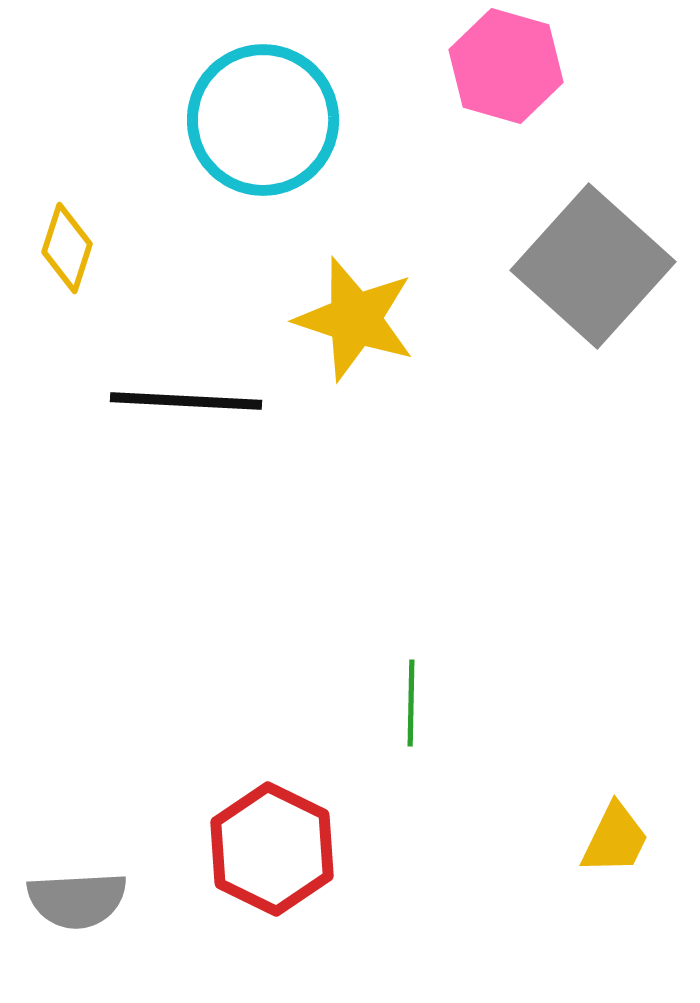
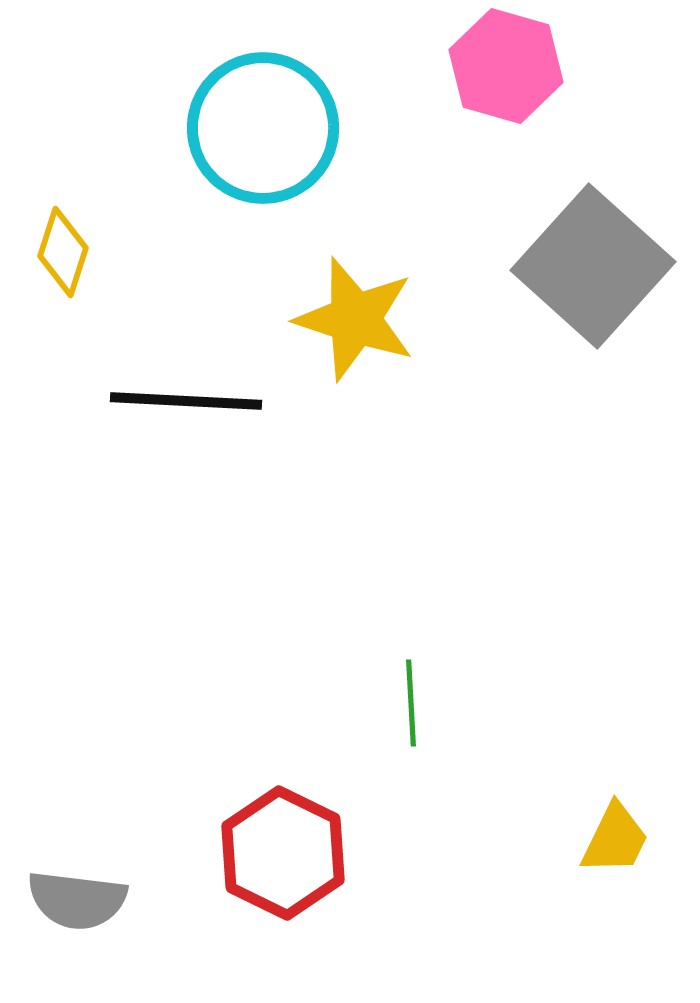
cyan circle: moved 8 px down
yellow diamond: moved 4 px left, 4 px down
green line: rotated 4 degrees counterclockwise
red hexagon: moved 11 px right, 4 px down
gray semicircle: rotated 10 degrees clockwise
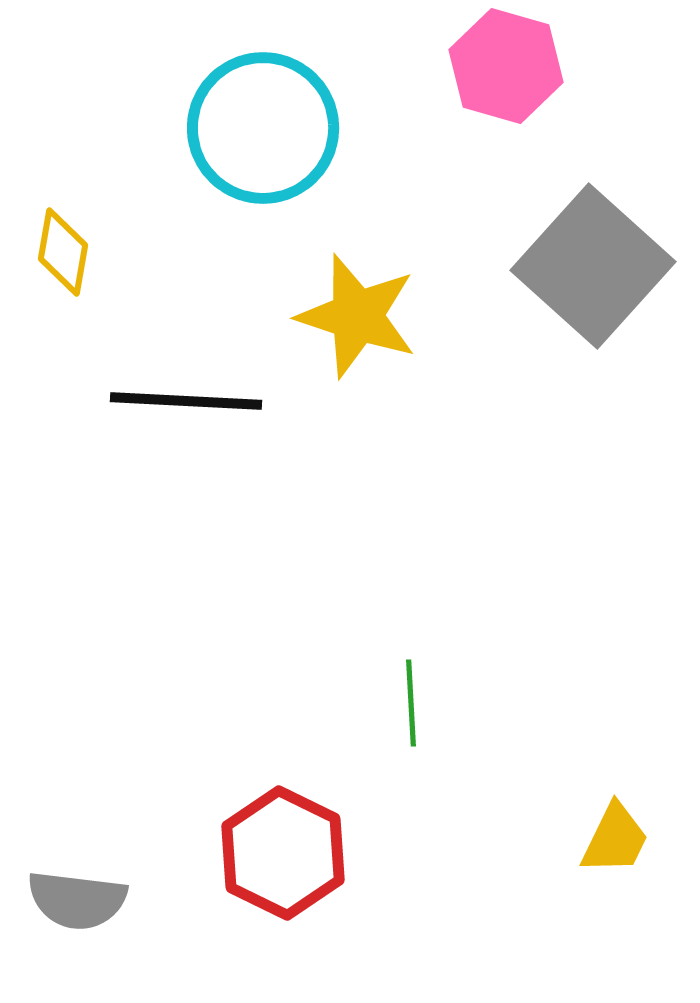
yellow diamond: rotated 8 degrees counterclockwise
yellow star: moved 2 px right, 3 px up
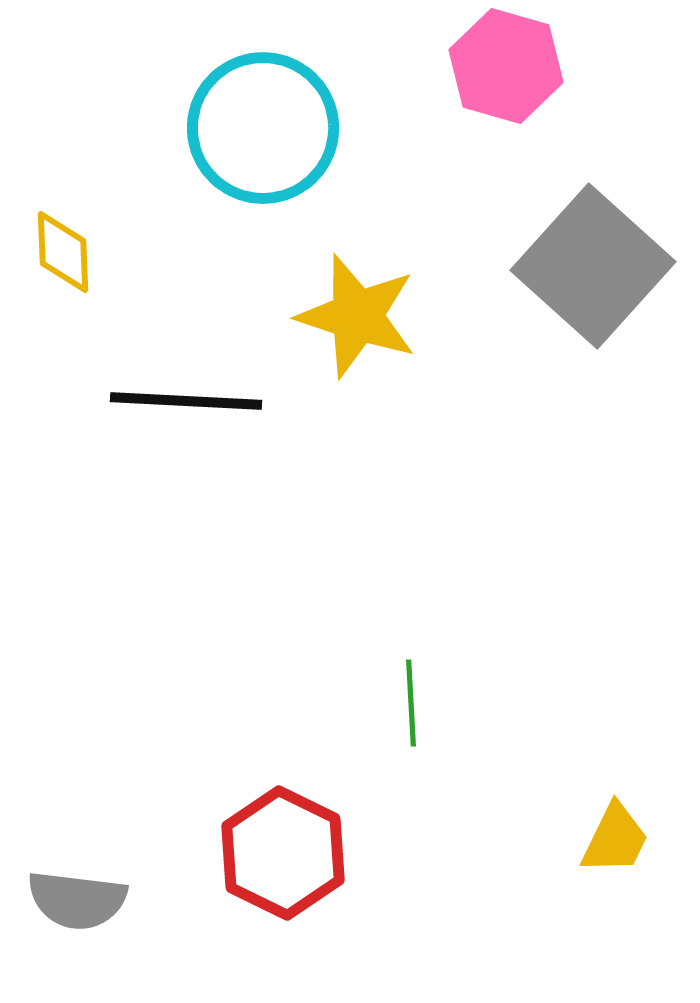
yellow diamond: rotated 12 degrees counterclockwise
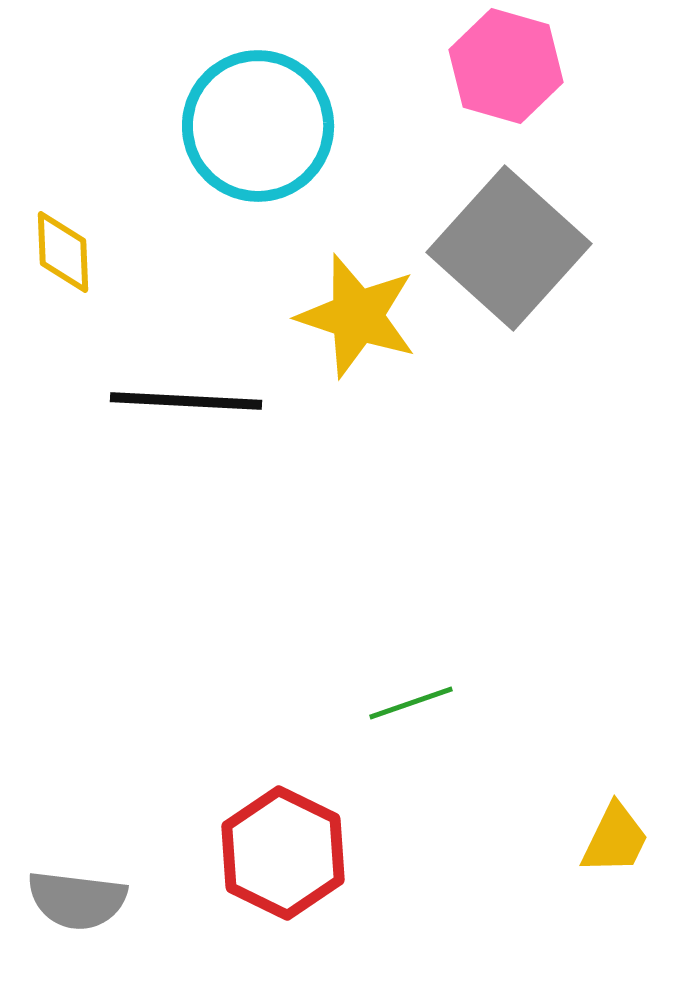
cyan circle: moved 5 px left, 2 px up
gray square: moved 84 px left, 18 px up
green line: rotated 74 degrees clockwise
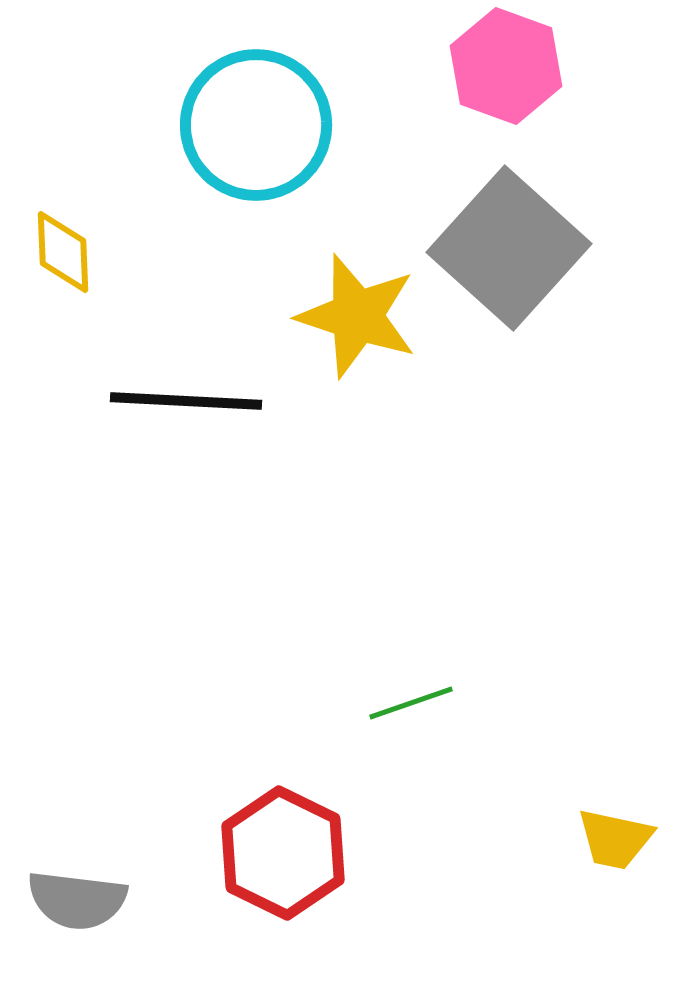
pink hexagon: rotated 4 degrees clockwise
cyan circle: moved 2 px left, 1 px up
yellow trapezoid: rotated 76 degrees clockwise
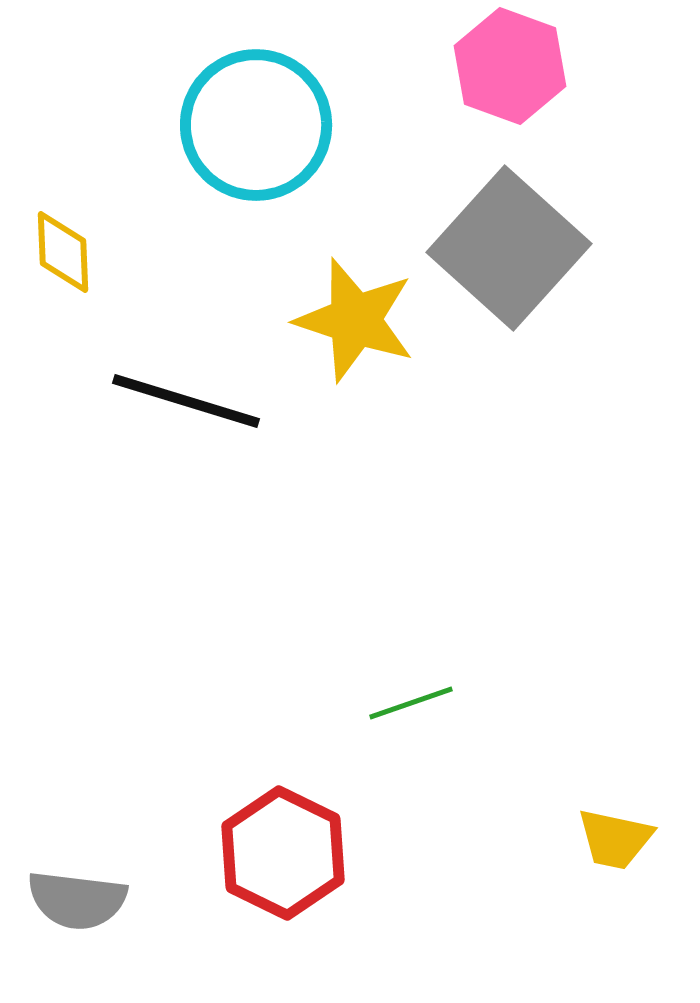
pink hexagon: moved 4 px right
yellow star: moved 2 px left, 4 px down
black line: rotated 14 degrees clockwise
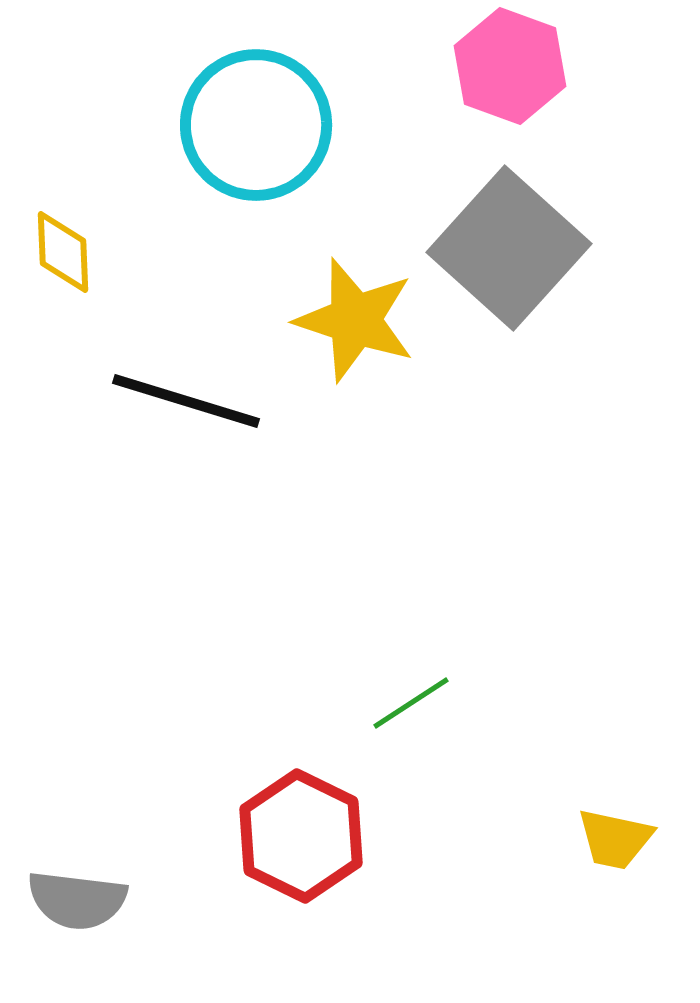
green line: rotated 14 degrees counterclockwise
red hexagon: moved 18 px right, 17 px up
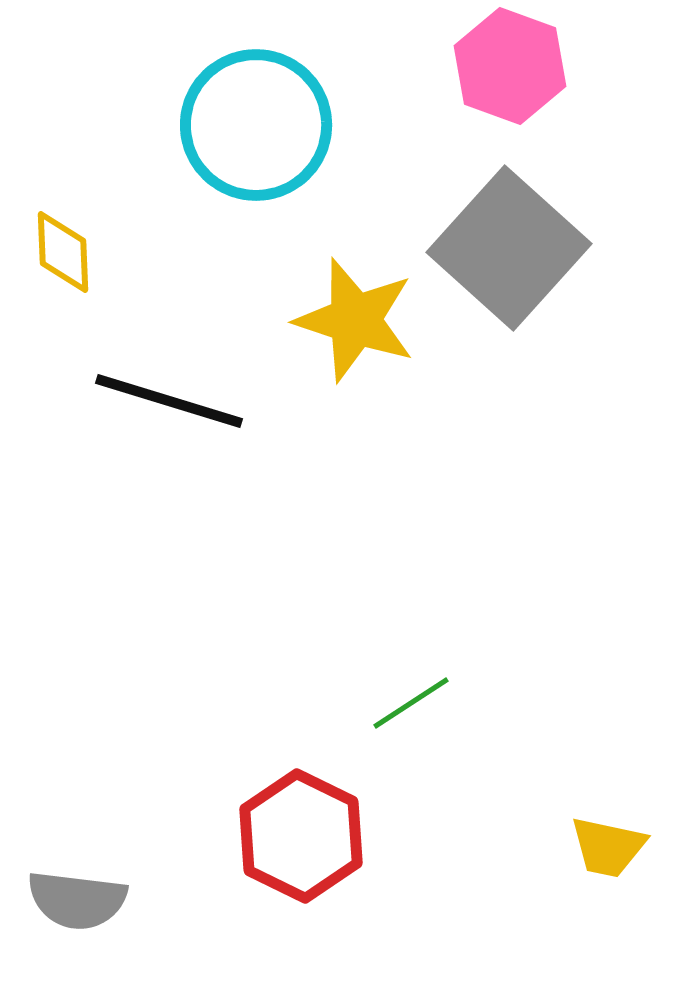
black line: moved 17 px left
yellow trapezoid: moved 7 px left, 8 px down
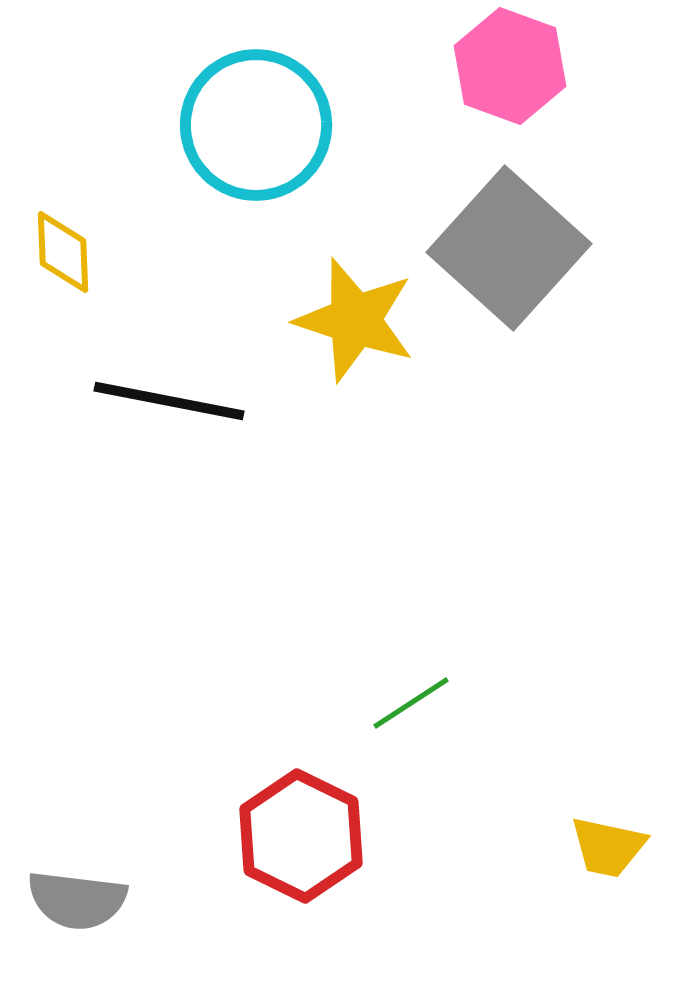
black line: rotated 6 degrees counterclockwise
